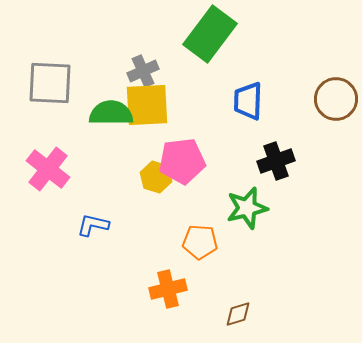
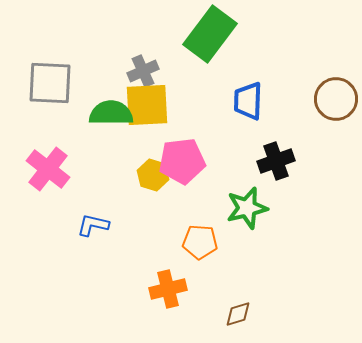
yellow hexagon: moved 3 px left, 2 px up
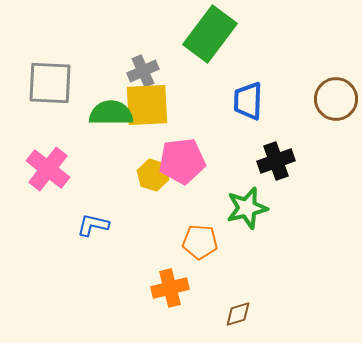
orange cross: moved 2 px right, 1 px up
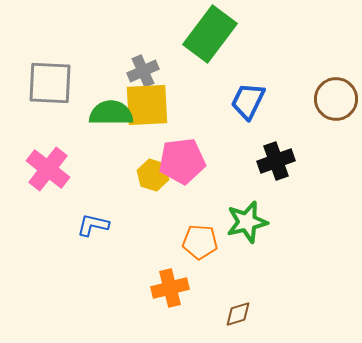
blue trapezoid: rotated 24 degrees clockwise
green star: moved 14 px down
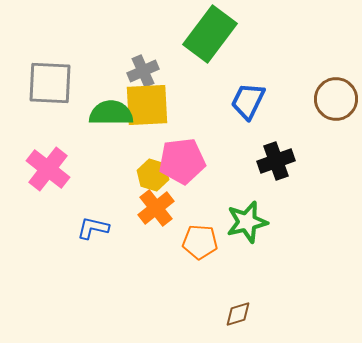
blue L-shape: moved 3 px down
orange cross: moved 14 px left, 80 px up; rotated 24 degrees counterclockwise
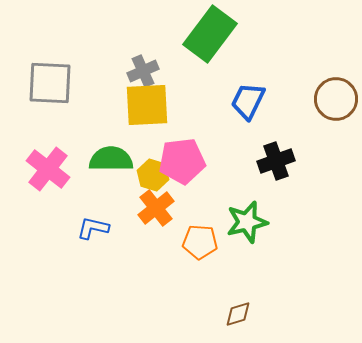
green semicircle: moved 46 px down
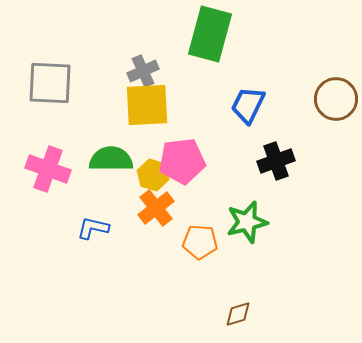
green rectangle: rotated 22 degrees counterclockwise
blue trapezoid: moved 4 px down
pink cross: rotated 18 degrees counterclockwise
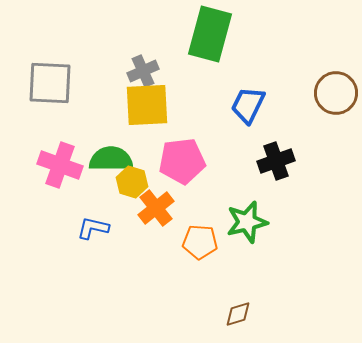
brown circle: moved 6 px up
pink cross: moved 12 px right, 4 px up
yellow hexagon: moved 21 px left, 7 px down
